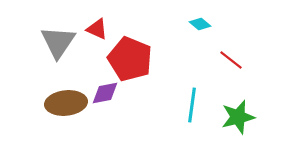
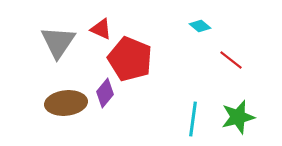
cyan diamond: moved 2 px down
red triangle: moved 4 px right
purple diamond: rotated 40 degrees counterclockwise
cyan line: moved 1 px right, 14 px down
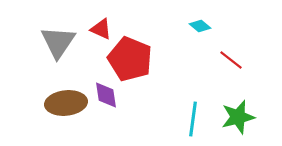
purple diamond: moved 1 px right, 2 px down; rotated 48 degrees counterclockwise
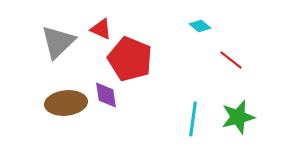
gray triangle: rotated 12 degrees clockwise
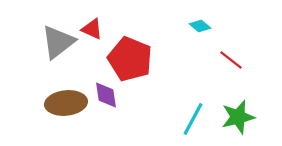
red triangle: moved 9 px left
gray triangle: rotated 6 degrees clockwise
cyan line: rotated 20 degrees clockwise
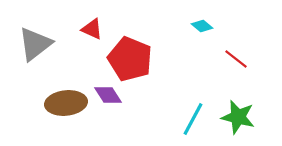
cyan diamond: moved 2 px right
gray triangle: moved 23 px left, 2 px down
red line: moved 5 px right, 1 px up
purple diamond: moved 2 px right; rotated 24 degrees counterclockwise
green star: rotated 28 degrees clockwise
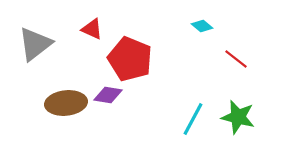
purple diamond: rotated 48 degrees counterclockwise
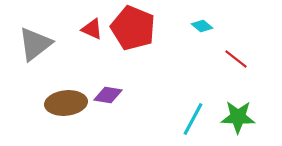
red pentagon: moved 3 px right, 31 px up
green star: rotated 12 degrees counterclockwise
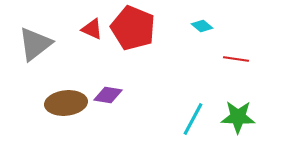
red line: rotated 30 degrees counterclockwise
